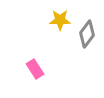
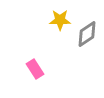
gray diamond: rotated 20 degrees clockwise
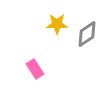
yellow star: moved 3 px left, 4 px down
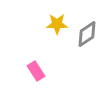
pink rectangle: moved 1 px right, 2 px down
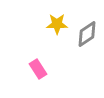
pink rectangle: moved 2 px right, 2 px up
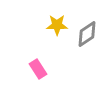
yellow star: moved 1 px down
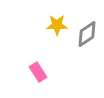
pink rectangle: moved 3 px down
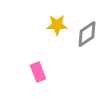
pink rectangle: rotated 12 degrees clockwise
